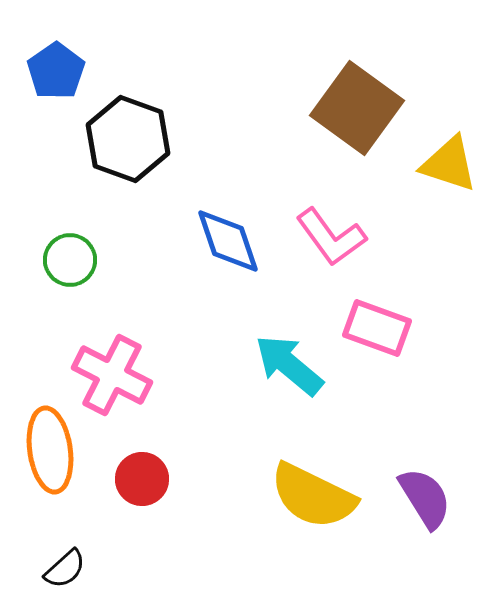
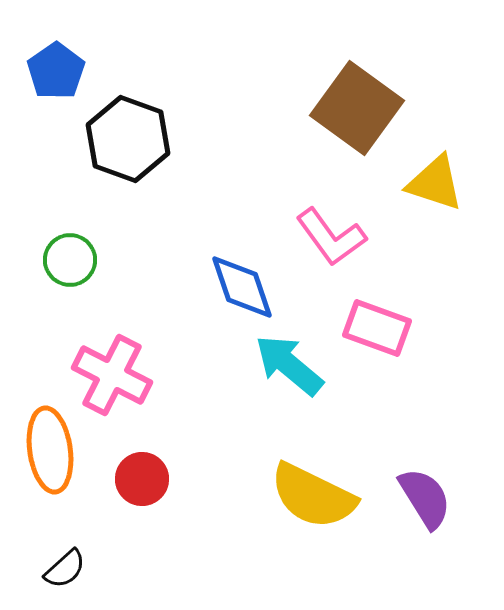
yellow triangle: moved 14 px left, 19 px down
blue diamond: moved 14 px right, 46 px down
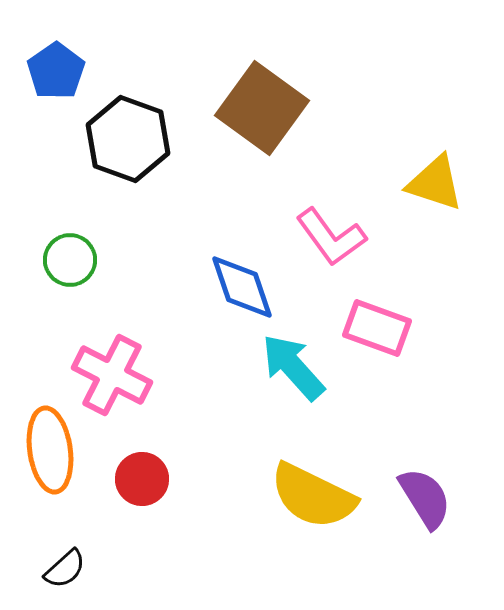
brown square: moved 95 px left
cyan arrow: moved 4 px right, 2 px down; rotated 8 degrees clockwise
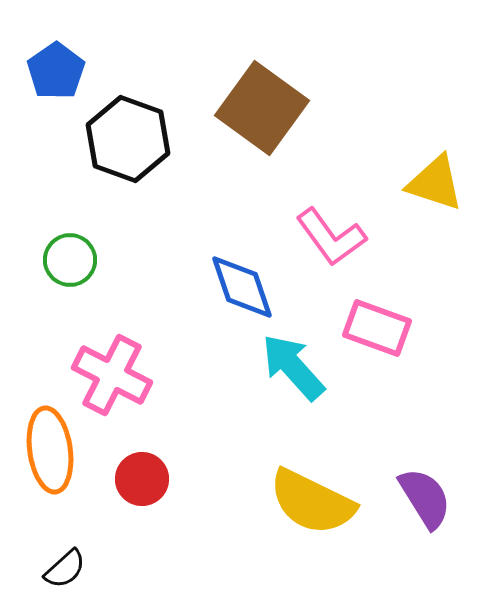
yellow semicircle: moved 1 px left, 6 px down
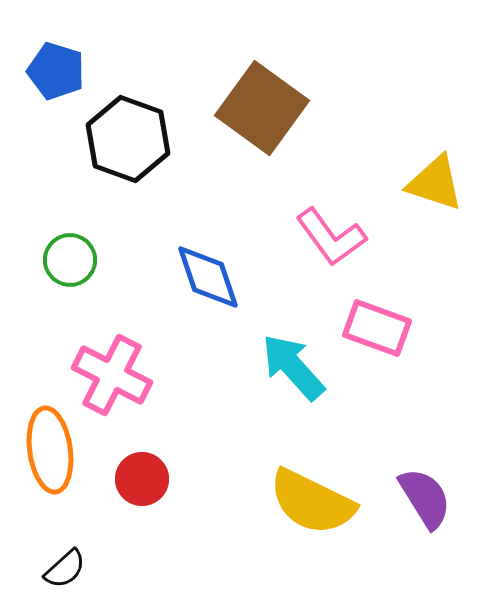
blue pentagon: rotated 20 degrees counterclockwise
blue diamond: moved 34 px left, 10 px up
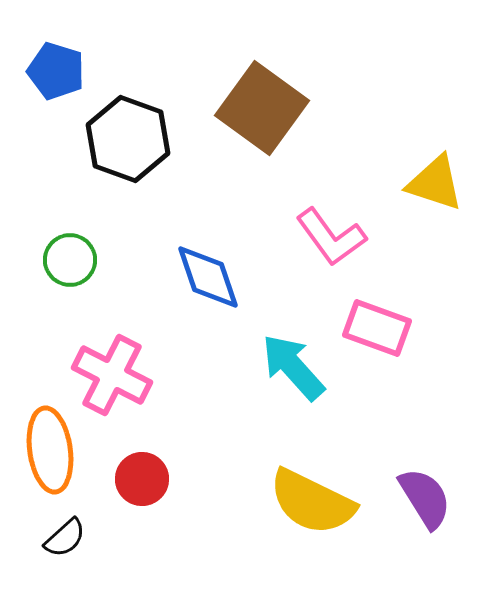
black semicircle: moved 31 px up
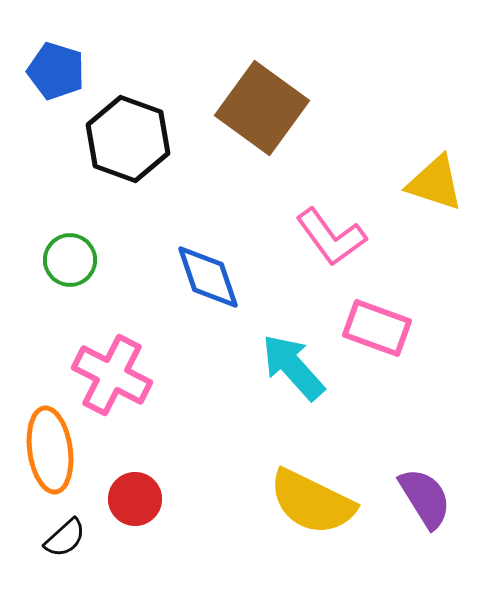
red circle: moved 7 px left, 20 px down
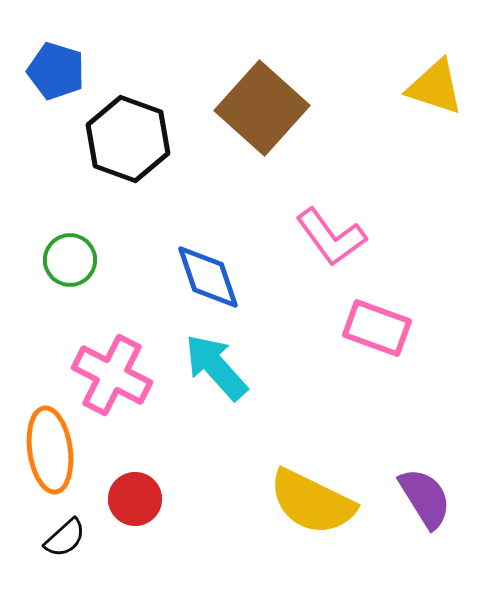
brown square: rotated 6 degrees clockwise
yellow triangle: moved 96 px up
cyan arrow: moved 77 px left
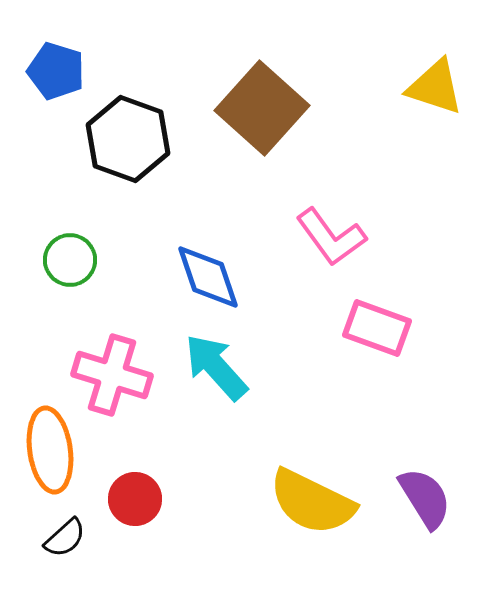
pink cross: rotated 10 degrees counterclockwise
